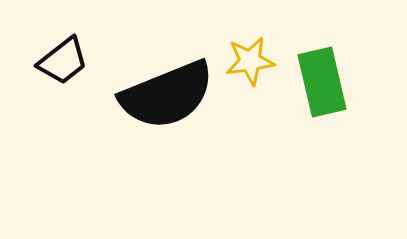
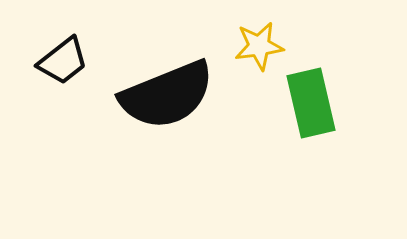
yellow star: moved 9 px right, 15 px up
green rectangle: moved 11 px left, 21 px down
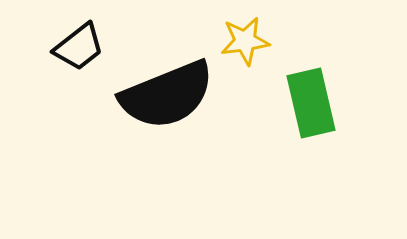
yellow star: moved 14 px left, 5 px up
black trapezoid: moved 16 px right, 14 px up
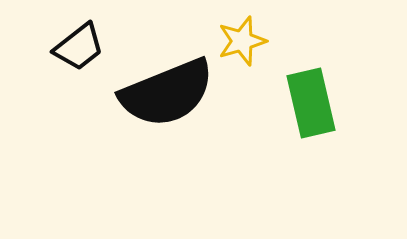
yellow star: moved 3 px left; rotated 9 degrees counterclockwise
black semicircle: moved 2 px up
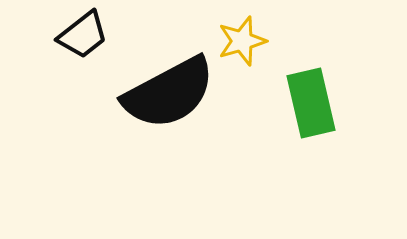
black trapezoid: moved 4 px right, 12 px up
black semicircle: moved 2 px right; rotated 6 degrees counterclockwise
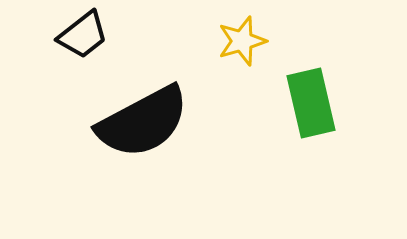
black semicircle: moved 26 px left, 29 px down
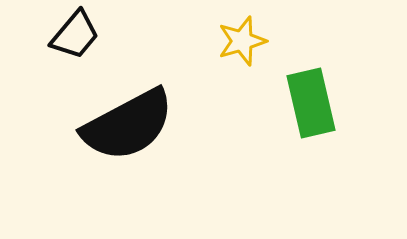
black trapezoid: moved 8 px left; rotated 12 degrees counterclockwise
black semicircle: moved 15 px left, 3 px down
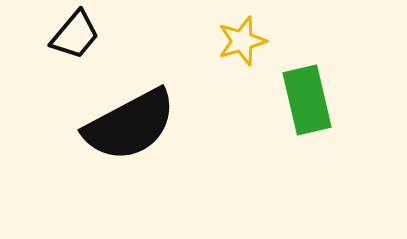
green rectangle: moved 4 px left, 3 px up
black semicircle: moved 2 px right
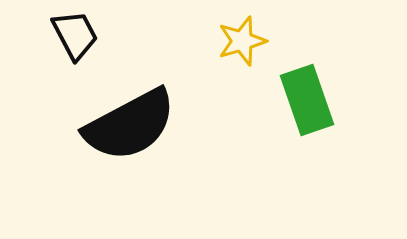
black trapezoid: rotated 68 degrees counterclockwise
green rectangle: rotated 6 degrees counterclockwise
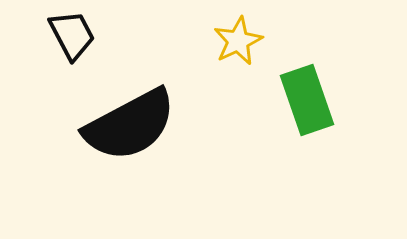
black trapezoid: moved 3 px left
yellow star: moved 4 px left; rotated 9 degrees counterclockwise
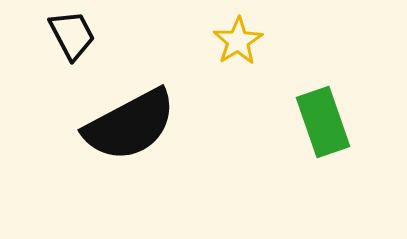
yellow star: rotated 6 degrees counterclockwise
green rectangle: moved 16 px right, 22 px down
